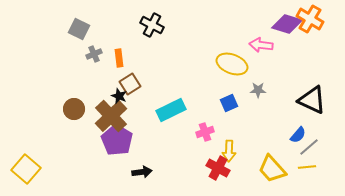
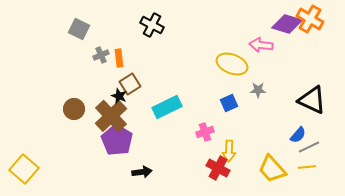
gray cross: moved 7 px right, 1 px down
cyan rectangle: moved 4 px left, 3 px up
gray line: rotated 15 degrees clockwise
yellow square: moved 2 px left
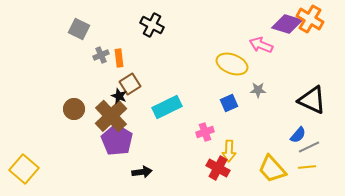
pink arrow: rotated 15 degrees clockwise
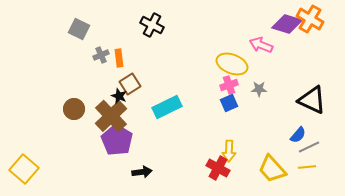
gray star: moved 1 px right, 1 px up
pink cross: moved 24 px right, 47 px up
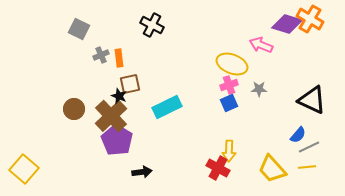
brown square: rotated 20 degrees clockwise
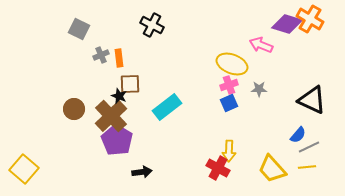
brown square: rotated 10 degrees clockwise
cyan rectangle: rotated 12 degrees counterclockwise
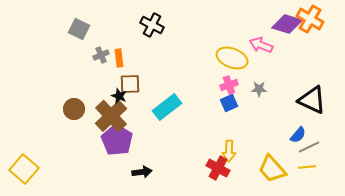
yellow ellipse: moved 6 px up
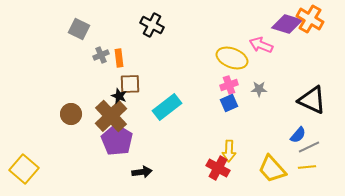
brown circle: moved 3 px left, 5 px down
